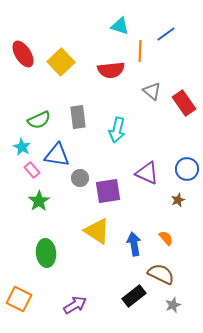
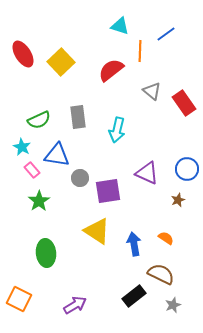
red semicircle: rotated 148 degrees clockwise
orange semicircle: rotated 14 degrees counterclockwise
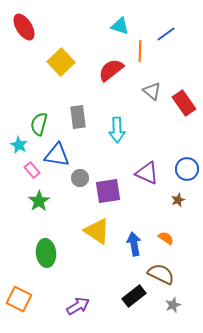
red ellipse: moved 1 px right, 27 px up
green semicircle: moved 4 px down; rotated 130 degrees clockwise
cyan arrow: rotated 15 degrees counterclockwise
cyan star: moved 3 px left, 2 px up
purple arrow: moved 3 px right, 1 px down
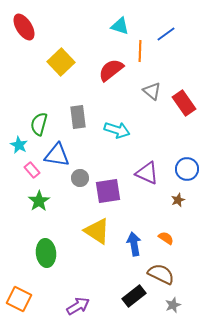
cyan arrow: rotated 70 degrees counterclockwise
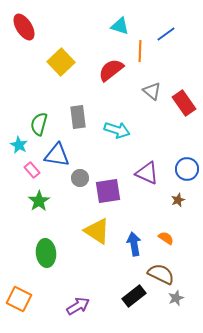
gray star: moved 3 px right, 7 px up
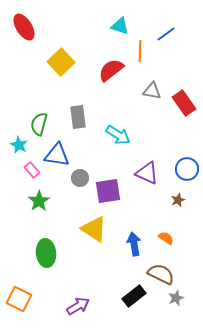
gray triangle: rotated 30 degrees counterclockwise
cyan arrow: moved 1 px right, 5 px down; rotated 15 degrees clockwise
yellow triangle: moved 3 px left, 2 px up
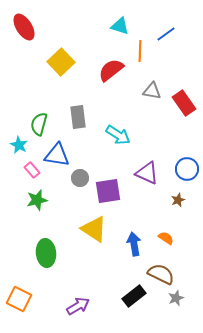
green star: moved 2 px left, 1 px up; rotated 20 degrees clockwise
